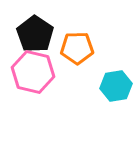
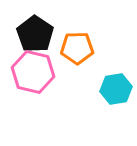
cyan hexagon: moved 3 px down
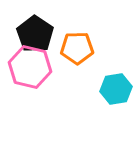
pink hexagon: moved 3 px left, 5 px up
